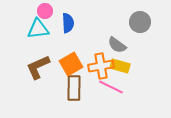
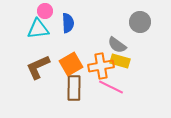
yellow rectangle: moved 5 px up
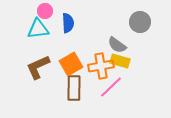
pink line: rotated 70 degrees counterclockwise
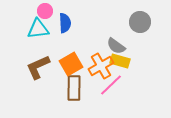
blue semicircle: moved 3 px left
gray semicircle: moved 1 px left, 1 px down
orange cross: rotated 20 degrees counterclockwise
pink line: moved 2 px up
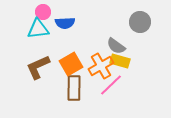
pink circle: moved 2 px left, 1 px down
blue semicircle: rotated 90 degrees clockwise
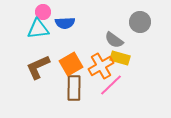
gray semicircle: moved 2 px left, 6 px up
yellow rectangle: moved 3 px up
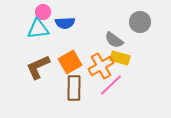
orange square: moved 1 px left, 2 px up
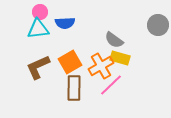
pink circle: moved 3 px left
gray circle: moved 18 px right, 3 px down
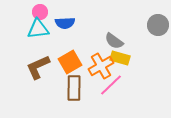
gray semicircle: moved 1 px down
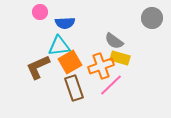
gray circle: moved 6 px left, 7 px up
cyan triangle: moved 21 px right, 17 px down
orange cross: rotated 10 degrees clockwise
brown rectangle: rotated 20 degrees counterclockwise
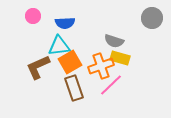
pink circle: moved 7 px left, 4 px down
gray semicircle: rotated 18 degrees counterclockwise
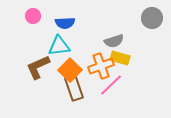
gray semicircle: rotated 36 degrees counterclockwise
orange square: moved 8 px down; rotated 15 degrees counterclockwise
